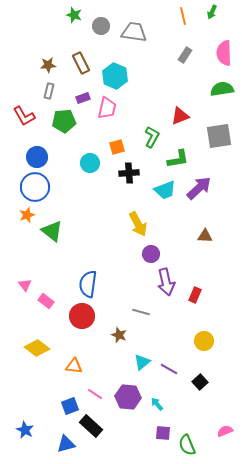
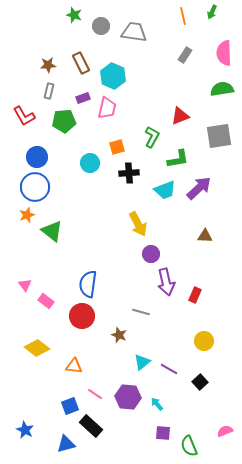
cyan hexagon at (115, 76): moved 2 px left
green semicircle at (187, 445): moved 2 px right, 1 px down
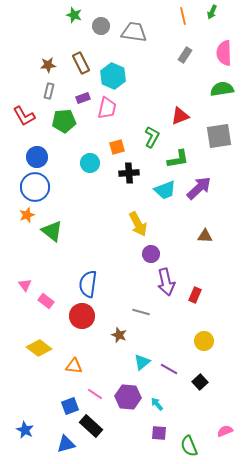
yellow diamond at (37, 348): moved 2 px right
purple square at (163, 433): moved 4 px left
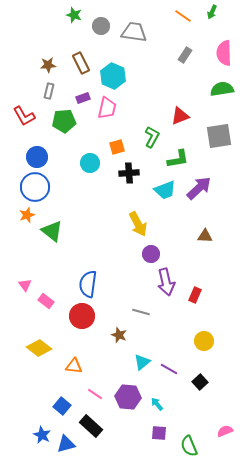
orange line at (183, 16): rotated 42 degrees counterclockwise
blue square at (70, 406): moved 8 px left; rotated 30 degrees counterclockwise
blue star at (25, 430): moved 17 px right, 5 px down
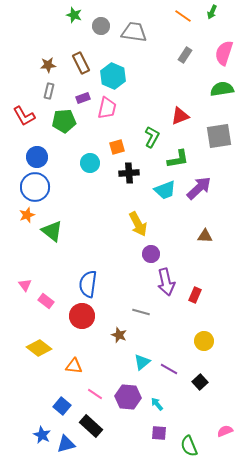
pink semicircle at (224, 53): rotated 20 degrees clockwise
